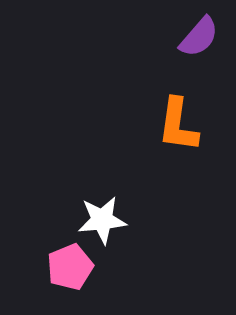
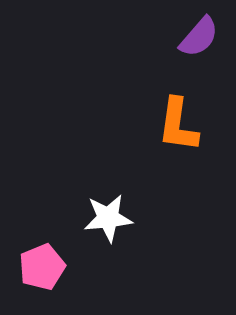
white star: moved 6 px right, 2 px up
pink pentagon: moved 28 px left
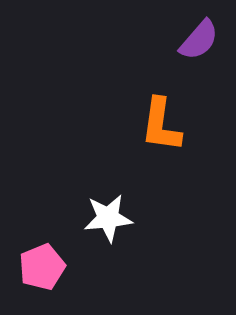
purple semicircle: moved 3 px down
orange L-shape: moved 17 px left
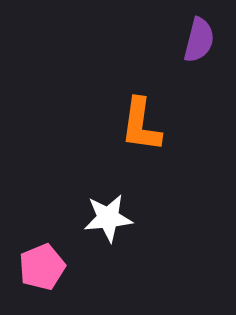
purple semicircle: rotated 27 degrees counterclockwise
orange L-shape: moved 20 px left
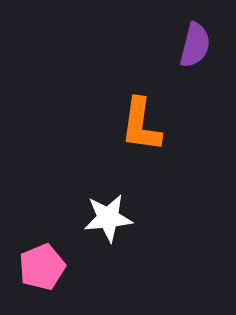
purple semicircle: moved 4 px left, 5 px down
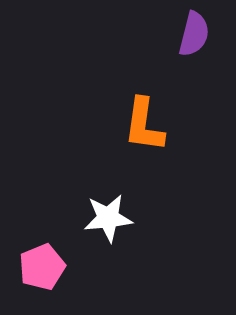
purple semicircle: moved 1 px left, 11 px up
orange L-shape: moved 3 px right
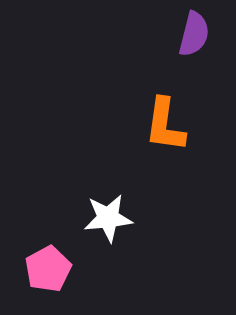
orange L-shape: moved 21 px right
pink pentagon: moved 6 px right, 2 px down; rotated 6 degrees counterclockwise
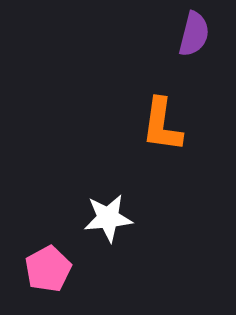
orange L-shape: moved 3 px left
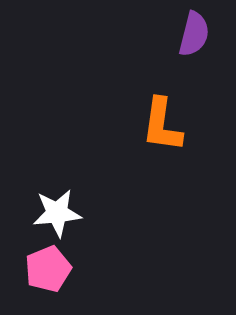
white star: moved 51 px left, 5 px up
pink pentagon: rotated 6 degrees clockwise
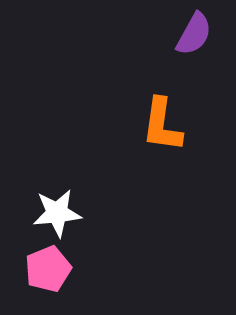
purple semicircle: rotated 15 degrees clockwise
